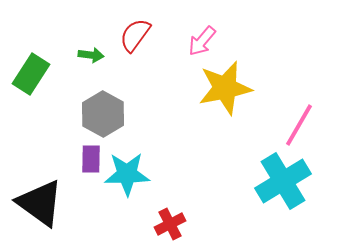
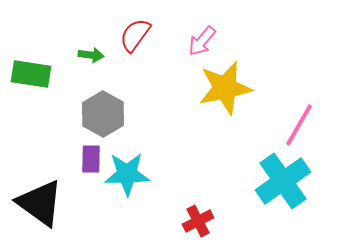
green rectangle: rotated 66 degrees clockwise
cyan cross: rotated 4 degrees counterclockwise
red cross: moved 28 px right, 3 px up
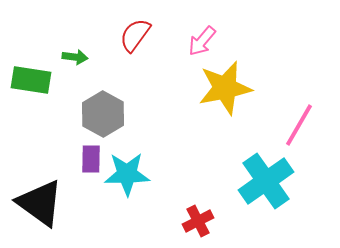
green arrow: moved 16 px left, 2 px down
green rectangle: moved 6 px down
cyan cross: moved 17 px left
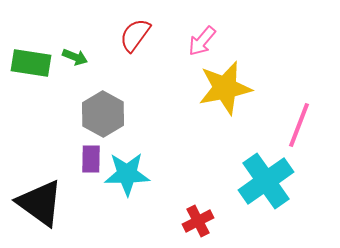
green arrow: rotated 15 degrees clockwise
green rectangle: moved 17 px up
pink line: rotated 9 degrees counterclockwise
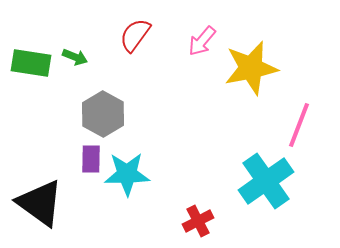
yellow star: moved 26 px right, 20 px up
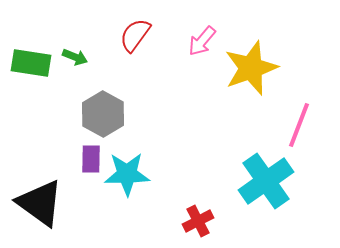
yellow star: rotated 8 degrees counterclockwise
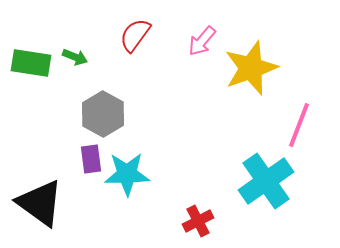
purple rectangle: rotated 8 degrees counterclockwise
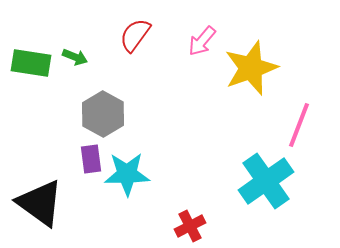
red cross: moved 8 px left, 5 px down
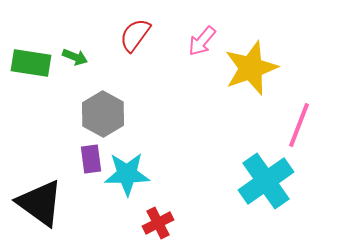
red cross: moved 32 px left, 3 px up
